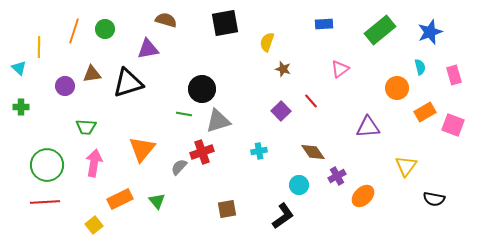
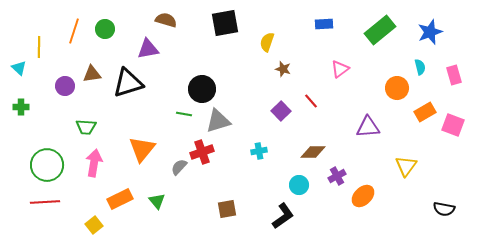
brown diamond at (313, 152): rotated 55 degrees counterclockwise
black semicircle at (434, 199): moved 10 px right, 10 px down
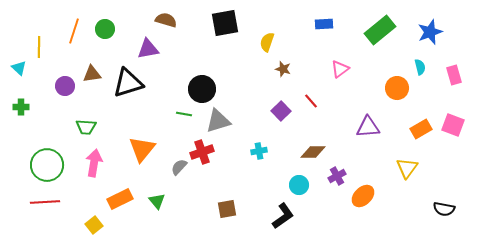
orange rectangle at (425, 112): moved 4 px left, 17 px down
yellow triangle at (406, 166): moved 1 px right, 2 px down
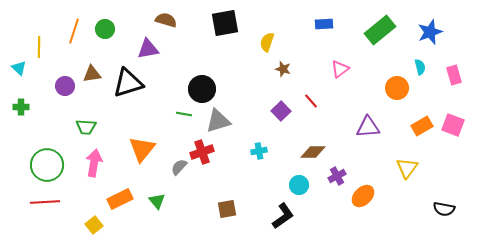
orange rectangle at (421, 129): moved 1 px right, 3 px up
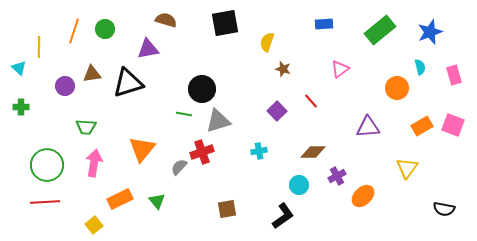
purple square at (281, 111): moved 4 px left
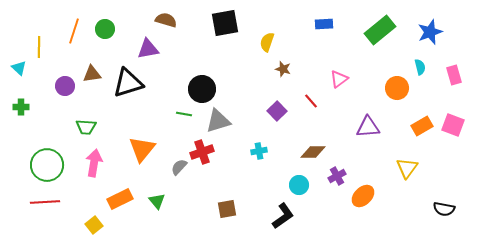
pink triangle at (340, 69): moved 1 px left, 10 px down
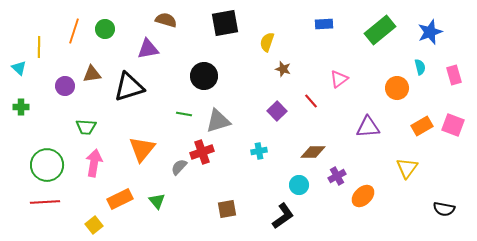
black triangle at (128, 83): moved 1 px right, 4 px down
black circle at (202, 89): moved 2 px right, 13 px up
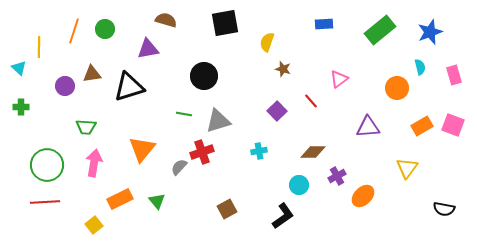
brown square at (227, 209): rotated 18 degrees counterclockwise
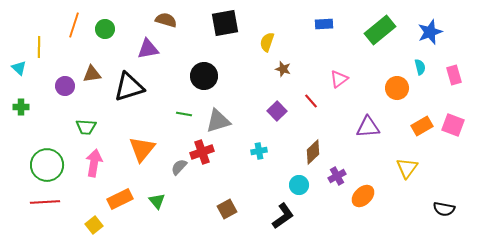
orange line at (74, 31): moved 6 px up
brown diamond at (313, 152): rotated 45 degrees counterclockwise
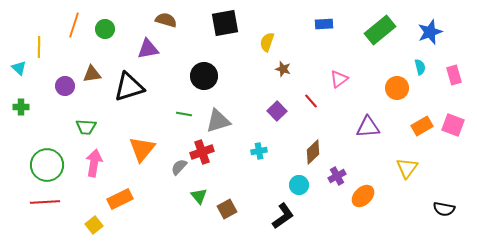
green triangle at (157, 201): moved 42 px right, 5 px up
